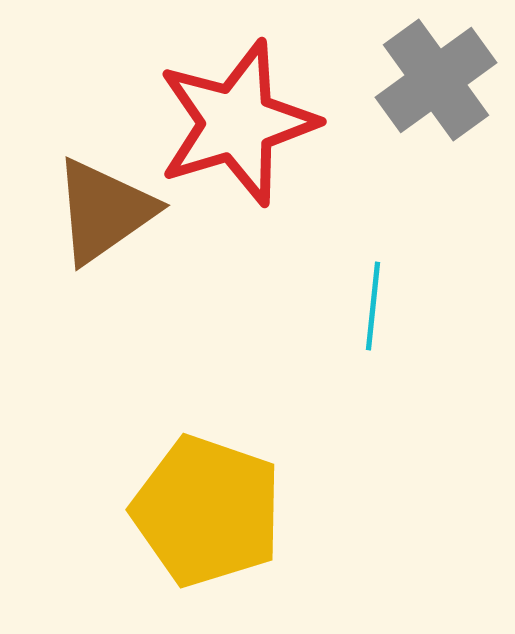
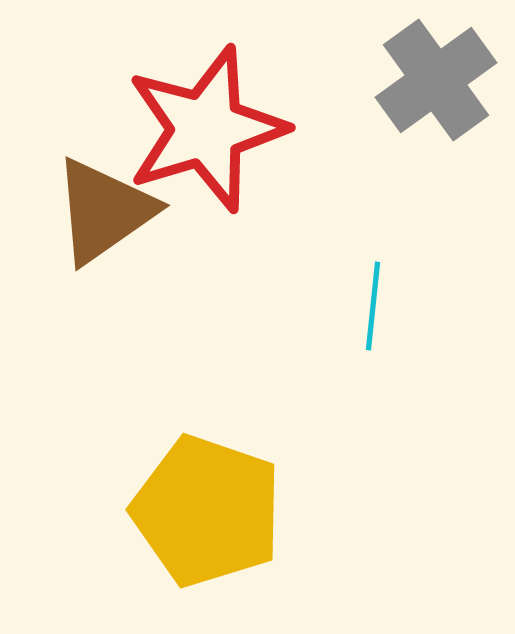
red star: moved 31 px left, 6 px down
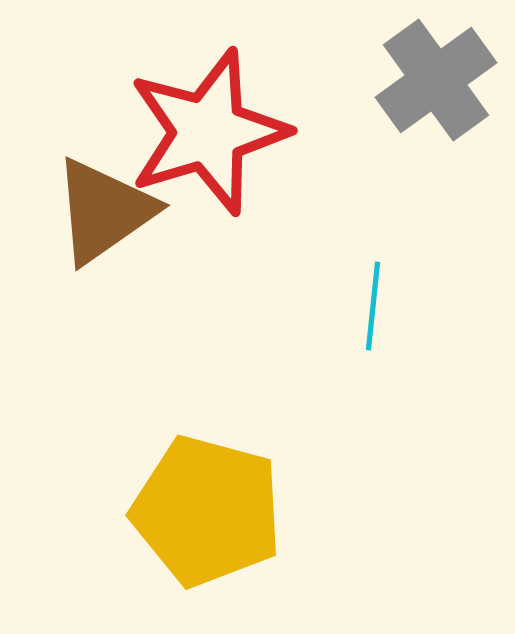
red star: moved 2 px right, 3 px down
yellow pentagon: rotated 4 degrees counterclockwise
